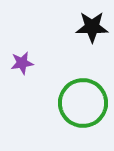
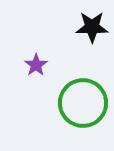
purple star: moved 14 px right, 2 px down; rotated 25 degrees counterclockwise
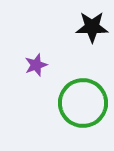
purple star: rotated 15 degrees clockwise
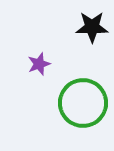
purple star: moved 3 px right, 1 px up
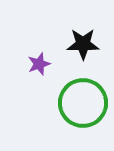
black star: moved 9 px left, 17 px down
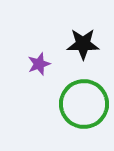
green circle: moved 1 px right, 1 px down
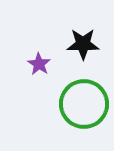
purple star: rotated 20 degrees counterclockwise
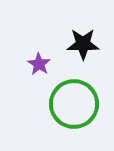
green circle: moved 10 px left
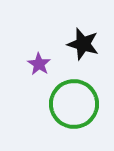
black star: rotated 16 degrees clockwise
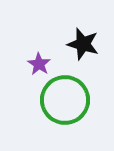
green circle: moved 9 px left, 4 px up
